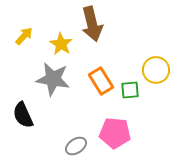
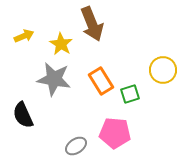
brown arrow: rotated 8 degrees counterclockwise
yellow arrow: rotated 24 degrees clockwise
yellow circle: moved 7 px right
gray star: moved 1 px right
green square: moved 4 px down; rotated 12 degrees counterclockwise
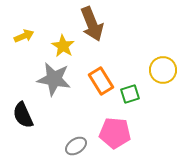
yellow star: moved 2 px right, 2 px down
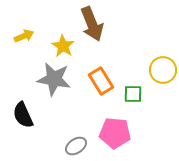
green square: moved 3 px right; rotated 18 degrees clockwise
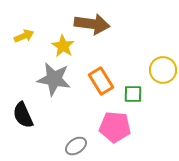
brown arrow: rotated 60 degrees counterclockwise
pink pentagon: moved 6 px up
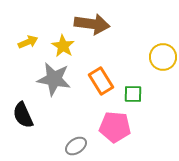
yellow arrow: moved 4 px right, 6 px down
yellow circle: moved 13 px up
